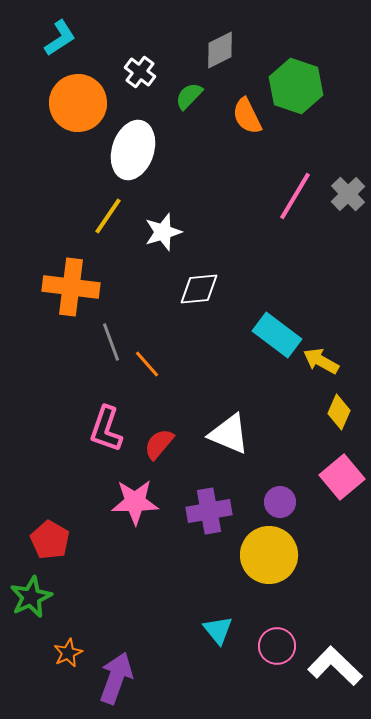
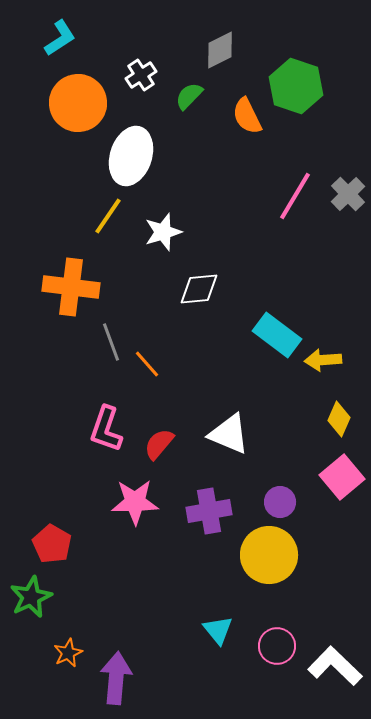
white cross: moved 1 px right, 3 px down; rotated 20 degrees clockwise
white ellipse: moved 2 px left, 6 px down
yellow arrow: moved 2 px right, 1 px up; rotated 33 degrees counterclockwise
yellow diamond: moved 7 px down
red pentagon: moved 2 px right, 4 px down
purple arrow: rotated 15 degrees counterclockwise
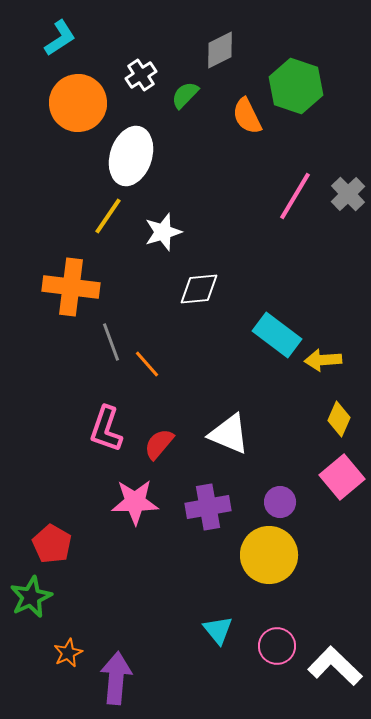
green semicircle: moved 4 px left, 1 px up
purple cross: moved 1 px left, 4 px up
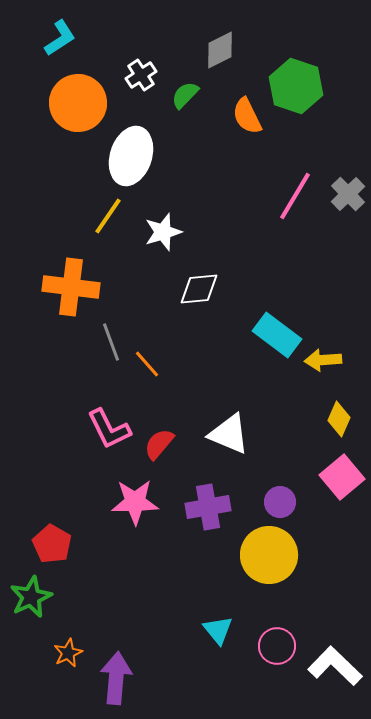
pink L-shape: moved 3 px right; rotated 45 degrees counterclockwise
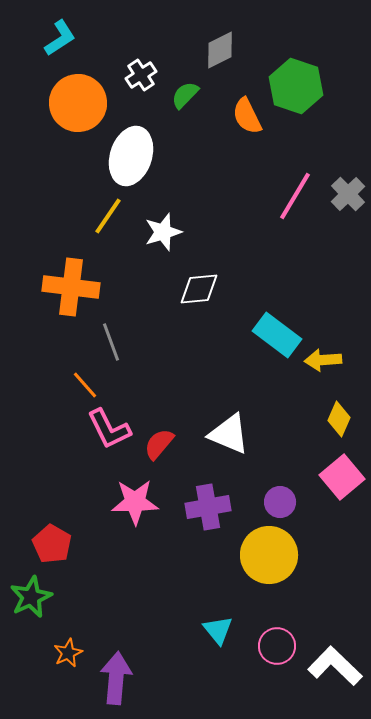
orange line: moved 62 px left, 21 px down
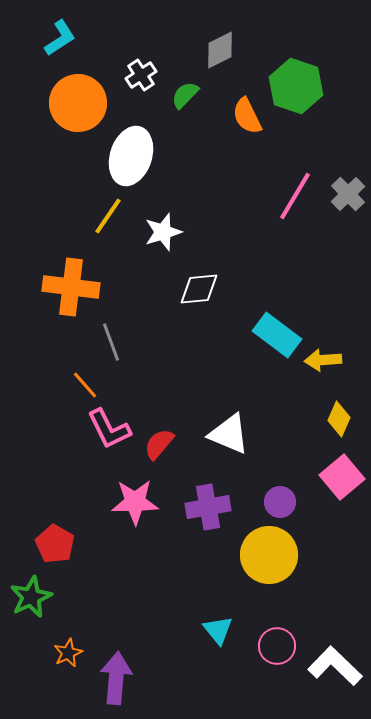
red pentagon: moved 3 px right
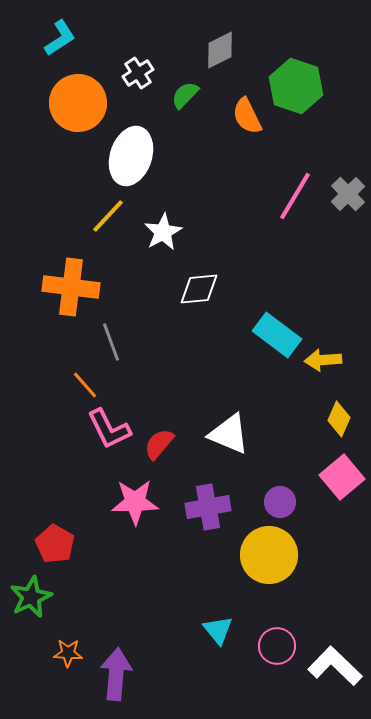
white cross: moved 3 px left, 2 px up
yellow line: rotated 9 degrees clockwise
white star: rotated 12 degrees counterclockwise
orange star: rotated 28 degrees clockwise
purple arrow: moved 4 px up
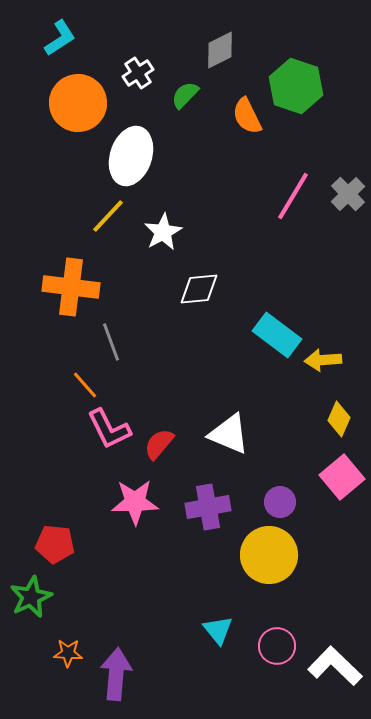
pink line: moved 2 px left
red pentagon: rotated 24 degrees counterclockwise
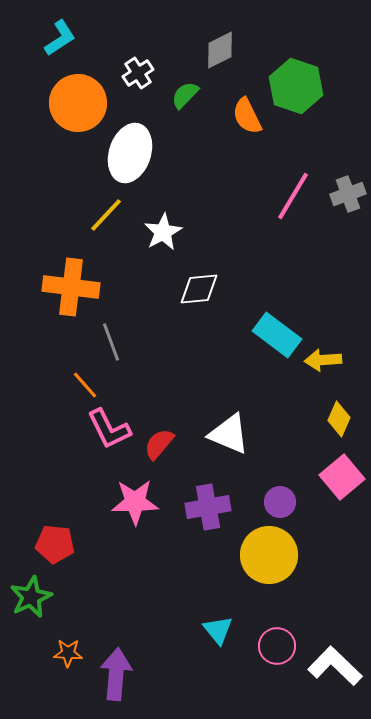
white ellipse: moved 1 px left, 3 px up
gray cross: rotated 24 degrees clockwise
yellow line: moved 2 px left, 1 px up
